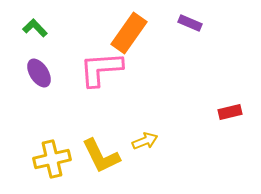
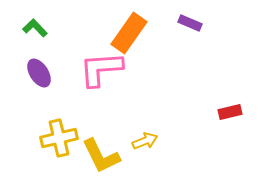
yellow cross: moved 7 px right, 21 px up
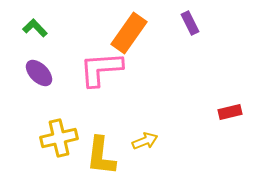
purple rectangle: rotated 40 degrees clockwise
purple ellipse: rotated 12 degrees counterclockwise
yellow L-shape: rotated 33 degrees clockwise
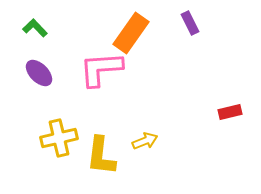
orange rectangle: moved 2 px right
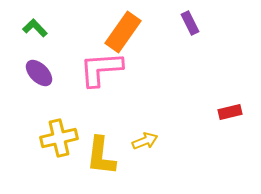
orange rectangle: moved 8 px left, 1 px up
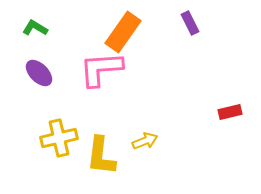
green L-shape: rotated 15 degrees counterclockwise
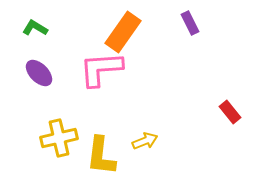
red rectangle: rotated 65 degrees clockwise
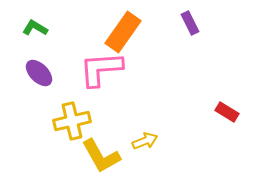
red rectangle: moved 3 px left; rotated 20 degrees counterclockwise
yellow cross: moved 13 px right, 17 px up
yellow L-shape: rotated 36 degrees counterclockwise
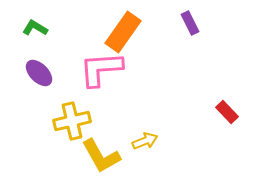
red rectangle: rotated 15 degrees clockwise
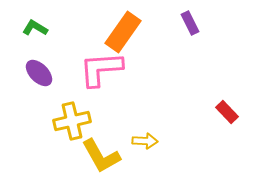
yellow arrow: rotated 25 degrees clockwise
